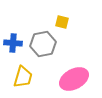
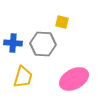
gray hexagon: rotated 15 degrees clockwise
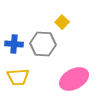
yellow square: rotated 32 degrees clockwise
blue cross: moved 1 px right, 1 px down
yellow trapezoid: moved 5 px left; rotated 70 degrees clockwise
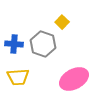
gray hexagon: rotated 15 degrees clockwise
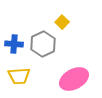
gray hexagon: rotated 15 degrees clockwise
yellow trapezoid: moved 1 px right, 1 px up
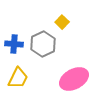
yellow trapezoid: moved 1 px left, 2 px down; rotated 60 degrees counterclockwise
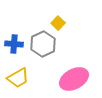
yellow square: moved 4 px left, 1 px down
yellow trapezoid: rotated 35 degrees clockwise
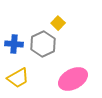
pink ellipse: moved 1 px left
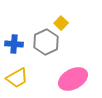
yellow square: moved 3 px right
gray hexagon: moved 3 px right, 2 px up
yellow trapezoid: moved 1 px left
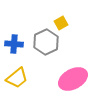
yellow square: rotated 16 degrees clockwise
yellow trapezoid: rotated 10 degrees counterclockwise
